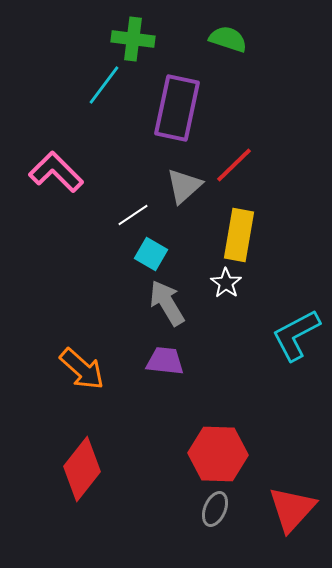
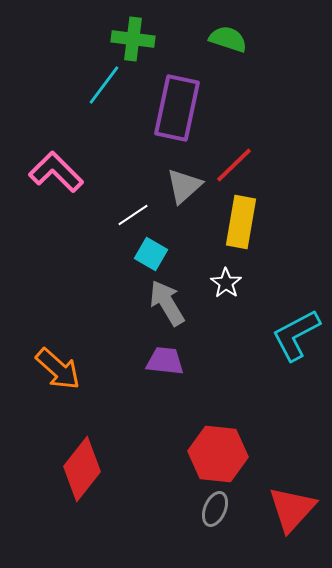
yellow rectangle: moved 2 px right, 13 px up
orange arrow: moved 24 px left
red hexagon: rotated 4 degrees clockwise
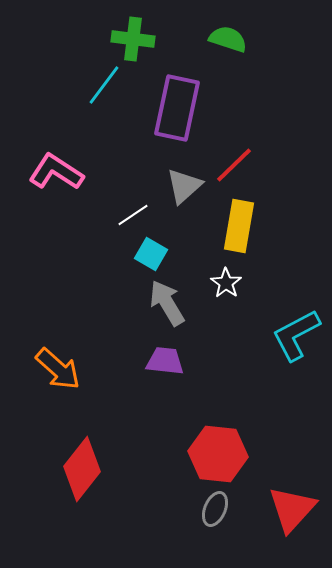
pink L-shape: rotated 12 degrees counterclockwise
yellow rectangle: moved 2 px left, 4 px down
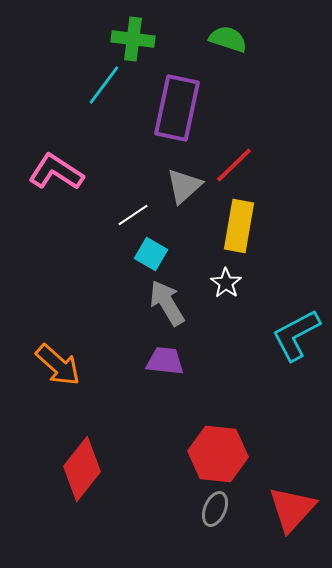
orange arrow: moved 4 px up
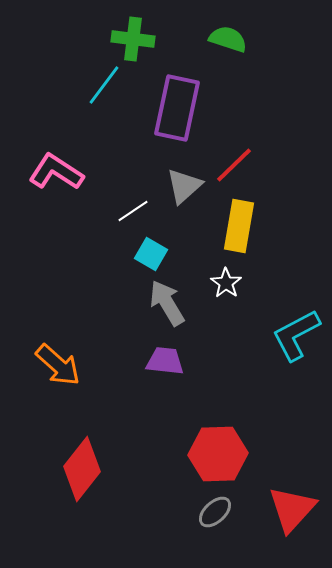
white line: moved 4 px up
red hexagon: rotated 8 degrees counterclockwise
gray ellipse: moved 3 px down; rotated 24 degrees clockwise
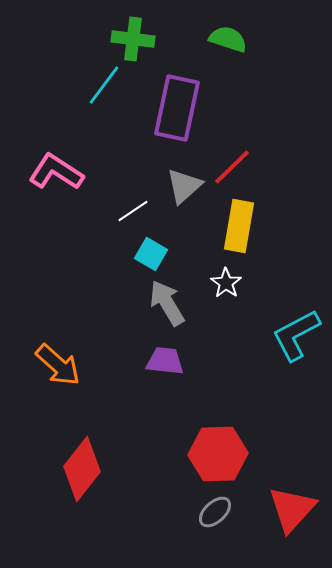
red line: moved 2 px left, 2 px down
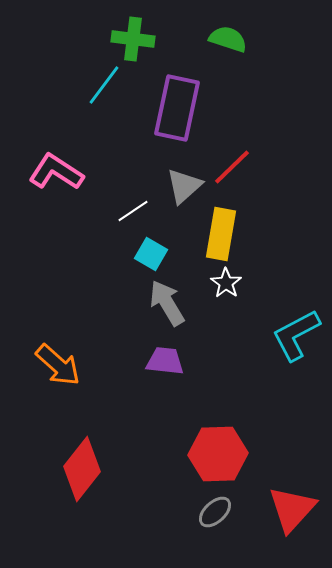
yellow rectangle: moved 18 px left, 8 px down
